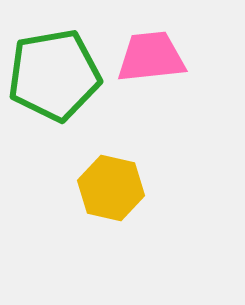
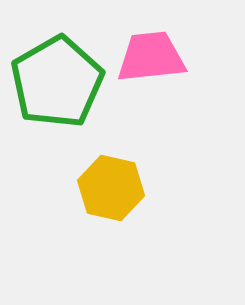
green pentagon: moved 3 px right, 7 px down; rotated 20 degrees counterclockwise
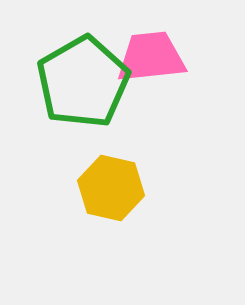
green pentagon: moved 26 px right
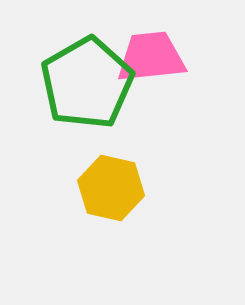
green pentagon: moved 4 px right, 1 px down
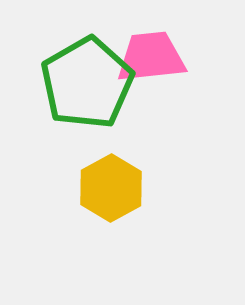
yellow hexagon: rotated 18 degrees clockwise
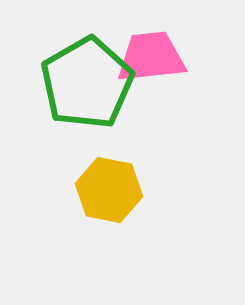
yellow hexagon: moved 2 px left, 2 px down; rotated 20 degrees counterclockwise
